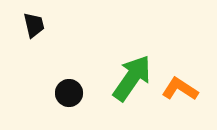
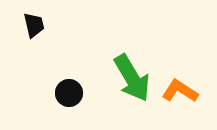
green arrow: rotated 114 degrees clockwise
orange L-shape: moved 2 px down
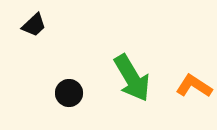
black trapezoid: rotated 60 degrees clockwise
orange L-shape: moved 14 px right, 5 px up
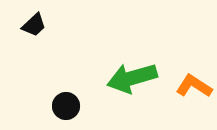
green arrow: rotated 105 degrees clockwise
black circle: moved 3 px left, 13 px down
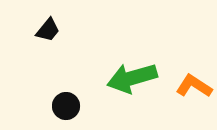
black trapezoid: moved 14 px right, 5 px down; rotated 8 degrees counterclockwise
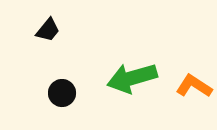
black circle: moved 4 px left, 13 px up
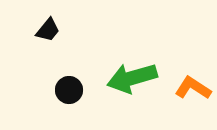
orange L-shape: moved 1 px left, 2 px down
black circle: moved 7 px right, 3 px up
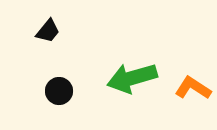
black trapezoid: moved 1 px down
black circle: moved 10 px left, 1 px down
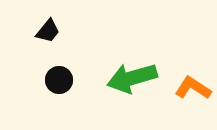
black circle: moved 11 px up
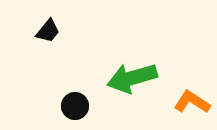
black circle: moved 16 px right, 26 px down
orange L-shape: moved 1 px left, 14 px down
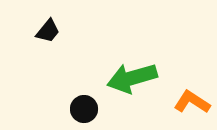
black circle: moved 9 px right, 3 px down
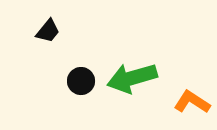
black circle: moved 3 px left, 28 px up
